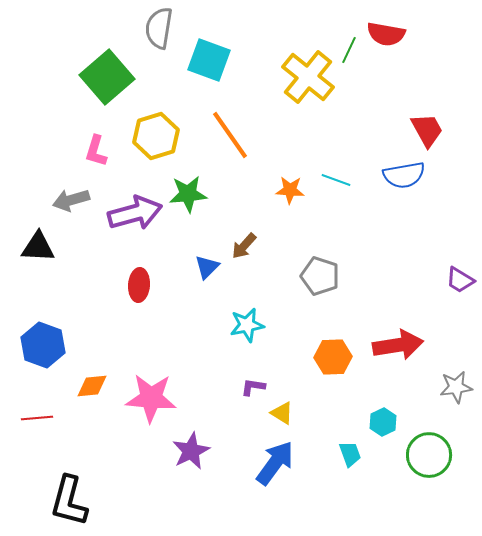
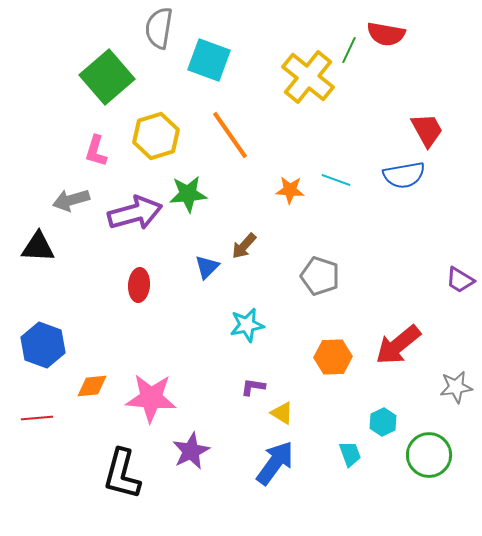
red arrow: rotated 150 degrees clockwise
black L-shape: moved 53 px right, 27 px up
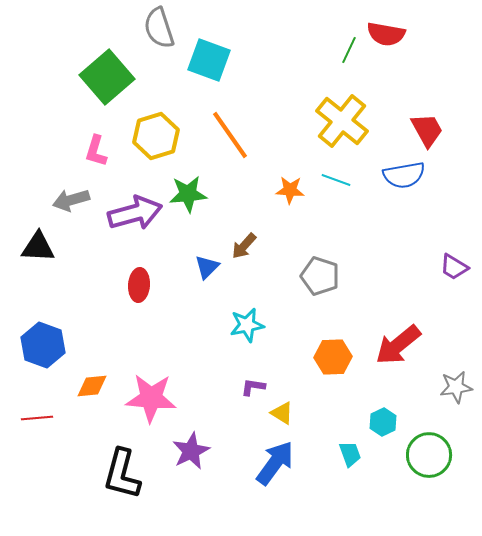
gray semicircle: rotated 27 degrees counterclockwise
yellow cross: moved 34 px right, 44 px down
purple trapezoid: moved 6 px left, 13 px up
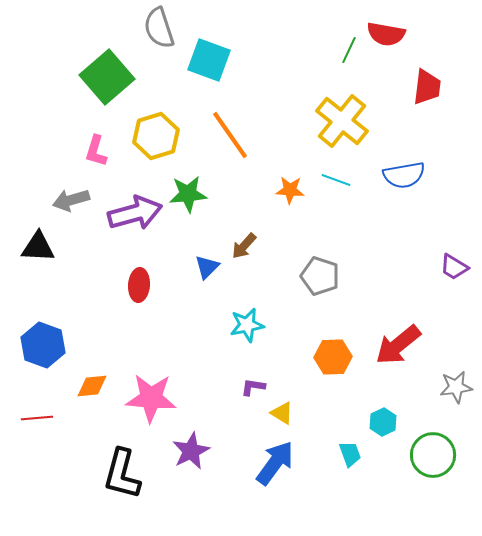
red trapezoid: moved 43 px up; rotated 36 degrees clockwise
green circle: moved 4 px right
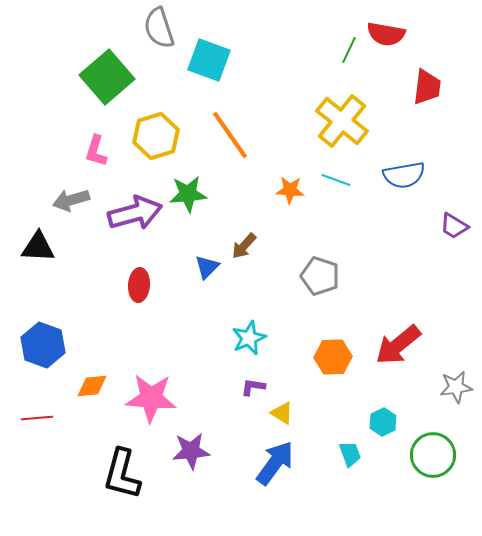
purple trapezoid: moved 41 px up
cyan star: moved 2 px right, 13 px down; rotated 12 degrees counterclockwise
purple star: rotated 21 degrees clockwise
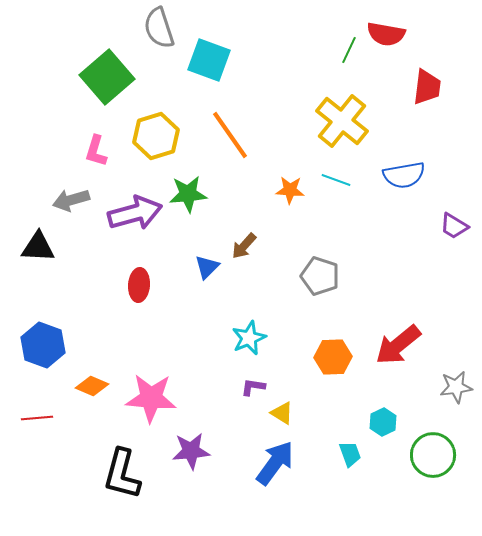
orange diamond: rotated 28 degrees clockwise
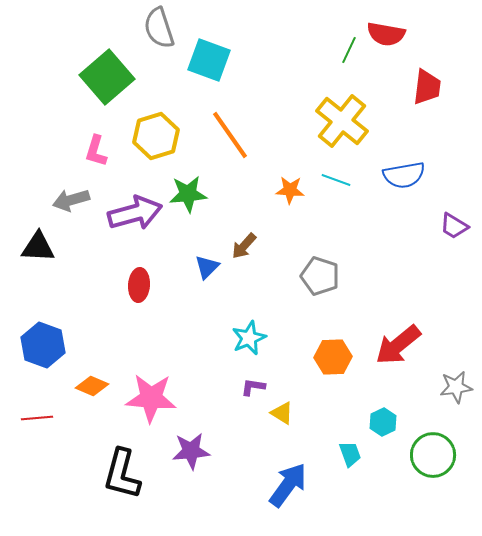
blue arrow: moved 13 px right, 22 px down
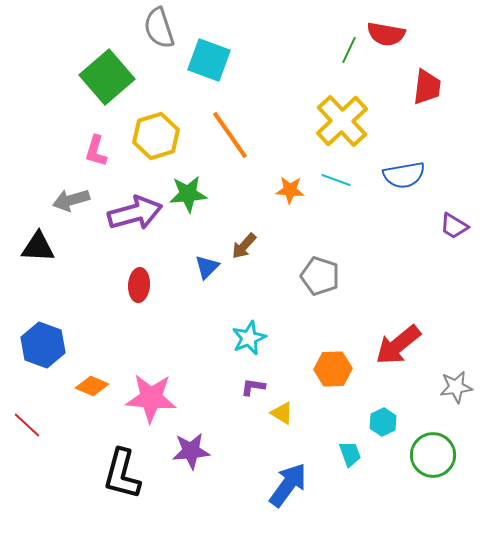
yellow cross: rotated 8 degrees clockwise
orange hexagon: moved 12 px down
red line: moved 10 px left, 7 px down; rotated 48 degrees clockwise
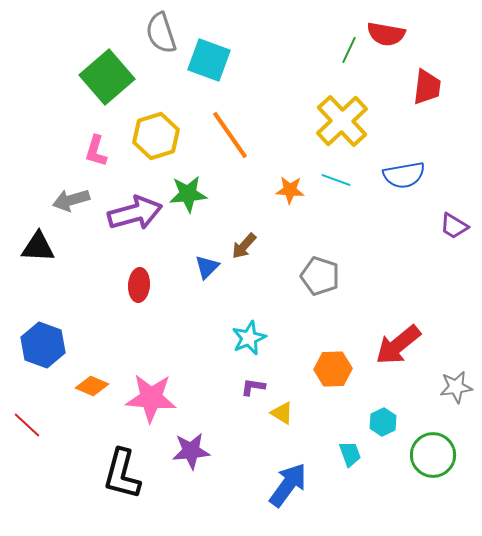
gray semicircle: moved 2 px right, 5 px down
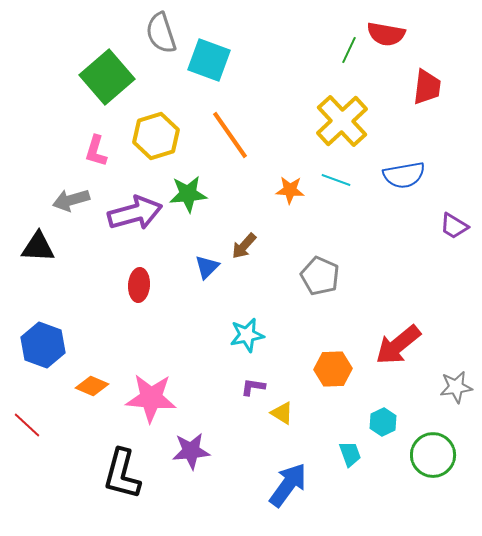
gray pentagon: rotated 6 degrees clockwise
cyan star: moved 2 px left, 3 px up; rotated 12 degrees clockwise
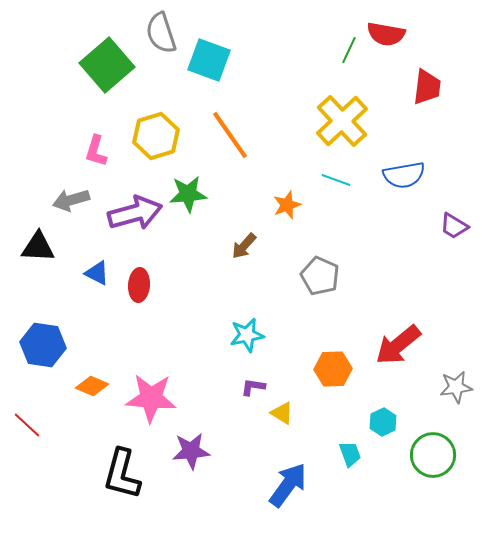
green square: moved 12 px up
orange star: moved 3 px left, 15 px down; rotated 24 degrees counterclockwise
blue triangle: moved 110 px left, 6 px down; rotated 48 degrees counterclockwise
blue hexagon: rotated 12 degrees counterclockwise
